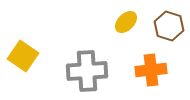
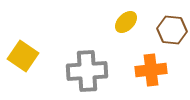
brown hexagon: moved 3 px right, 4 px down; rotated 12 degrees counterclockwise
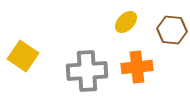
orange cross: moved 14 px left, 3 px up
